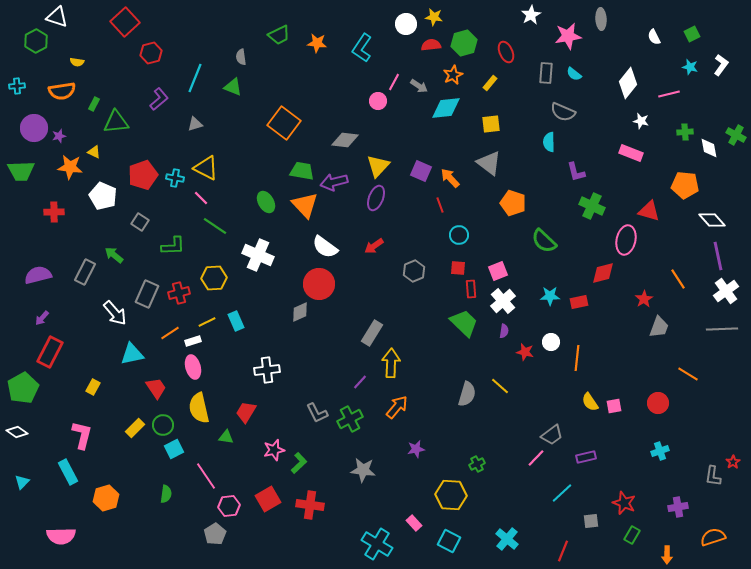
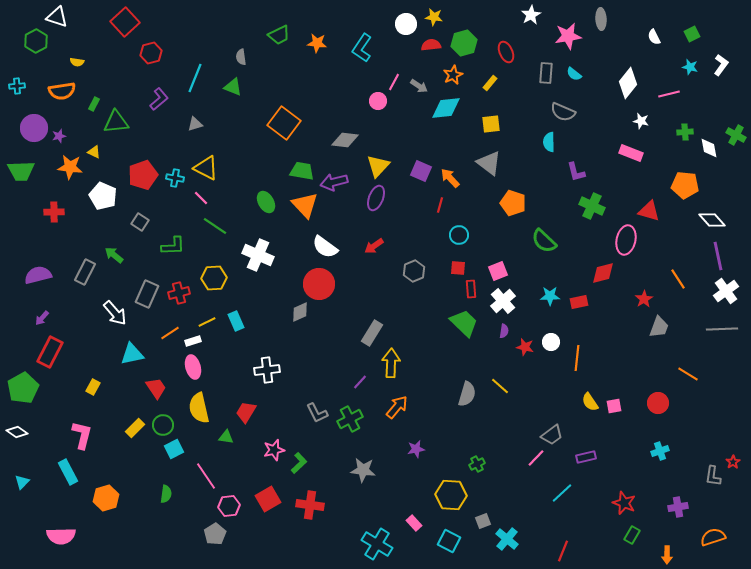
red line at (440, 205): rotated 35 degrees clockwise
red star at (525, 352): moved 5 px up
gray square at (591, 521): moved 108 px left; rotated 14 degrees counterclockwise
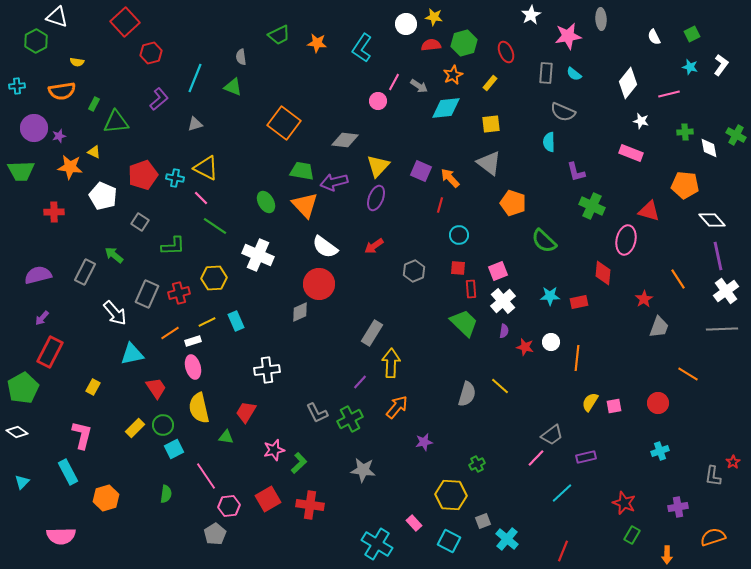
red diamond at (603, 273): rotated 70 degrees counterclockwise
yellow semicircle at (590, 402): rotated 66 degrees clockwise
purple star at (416, 449): moved 8 px right, 7 px up
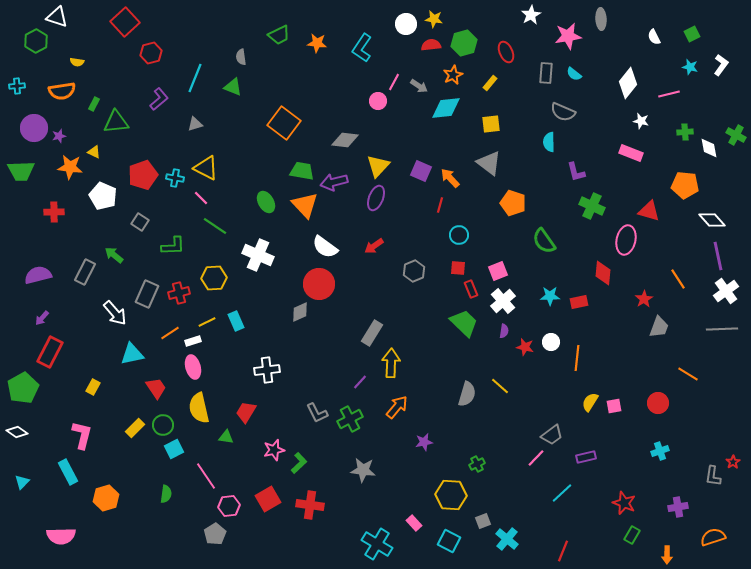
yellow star at (434, 17): moved 2 px down
green semicircle at (544, 241): rotated 12 degrees clockwise
red rectangle at (471, 289): rotated 18 degrees counterclockwise
